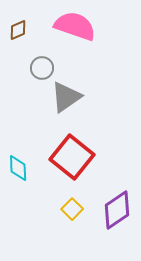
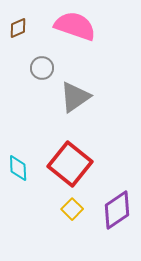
brown diamond: moved 2 px up
gray triangle: moved 9 px right
red square: moved 2 px left, 7 px down
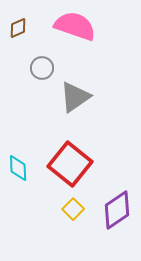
yellow square: moved 1 px right
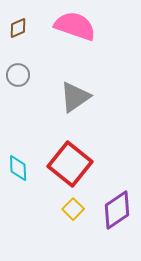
gray circle: moved 24 px left, 7 px down
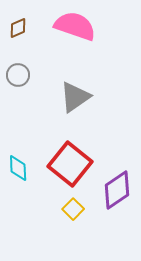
purple diamond: moved 20 px up
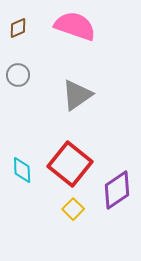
gray triangle: moved 2 px right, 2 px up
cyan diamond: moved 4 px right, 2 px down
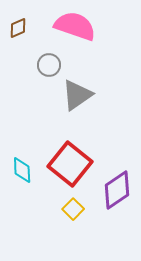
gray circle: moved 31 px right, 10 px up
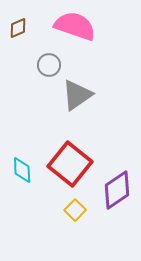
yellow square: moved 2 px right, 1 px down
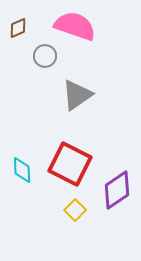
gray circle: moved 4 px left, 9 px up
red square: rotated 12 degrees counterclockwise
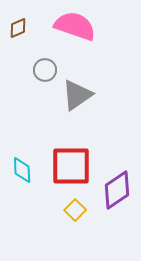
gray circle: moved 14 px down
red square: moved 1 px right, 2 px down; rotated 27 degrees counterclockwise
